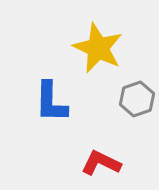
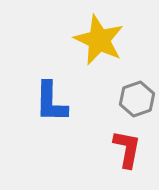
yellow star: moved 1 px right, 8 px up
red L-shape: moved 26 px right, 14 px up; rotated 75 degrees clockwise
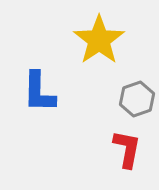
yellow star: rotated 12 degrees clockwise
blue L-shape: moved 12 px left, 10 px up
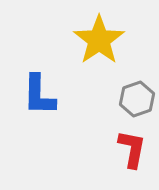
blue L-shape: moved 3 px down
red L-shape: moved 5 px right
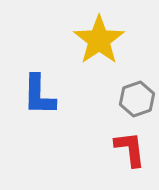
red L-shape: moved 2 px left; rotated 18 degrees counterclockwise
